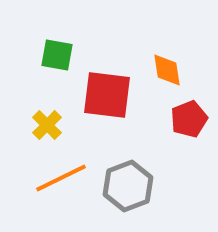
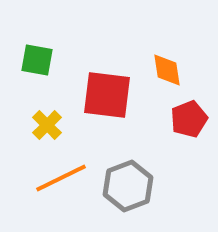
green square: moved 20 px left, 5 px down
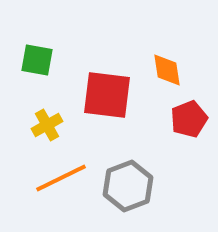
yellow cross: rotated 16 degrees clockwise
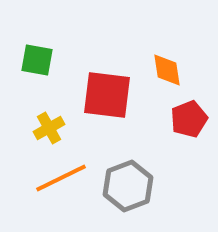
yellow cross: moved 2 px right, 3 px down
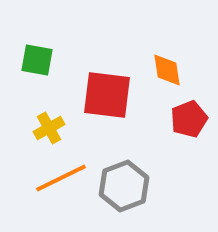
gray hexagon: moved 4 px left
